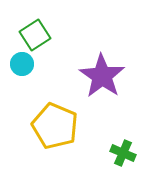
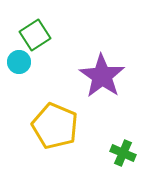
cyan circle: moved 3 px left, 2 px up
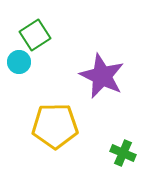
purple star: rotated 9 degrees counterclockwise
yellow pentagon: rotated 24 degrees counterclockwise
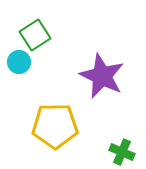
green cross: moved 1 px left, 1 px up
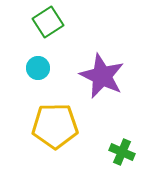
green square: moved 13 px right, 13 px up
cyan circle: moved 19 px right, 6 px down
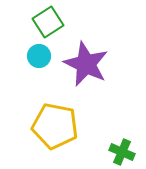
cyan circle: moved 1 px right, 12 px up
purple star: moved 16 px left, 12 px up
yellow pentagon: rotated 12 degrees clockwise
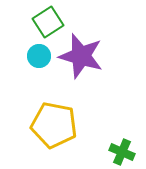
purple star: moved 5 px left, 8 px up; rotated 9 degrees counterclockwise
yellow pentagon: moved 1 px left, 1 px up
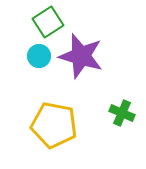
green cross: moved 39 px up
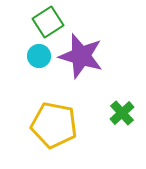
green cross: rotated 25 degrees clockwise
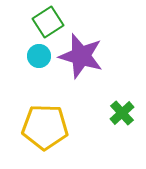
yellow pentagon: moved 9 px left, 2 px down; rotated 9 degrees counterclockwise
